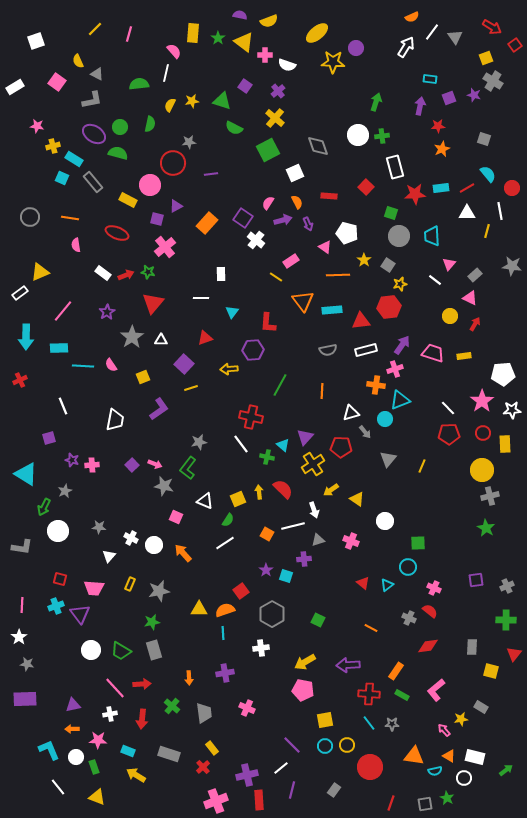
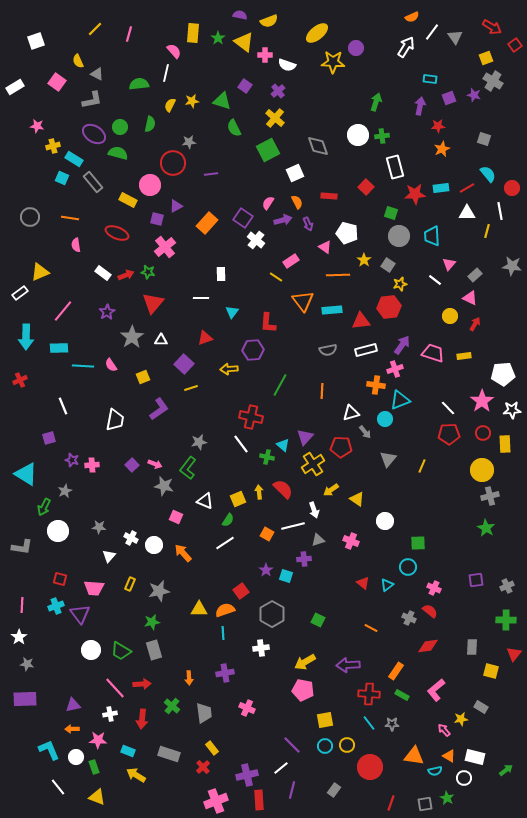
green semicircle at (234, 128): rotated 36 degrees clockwise
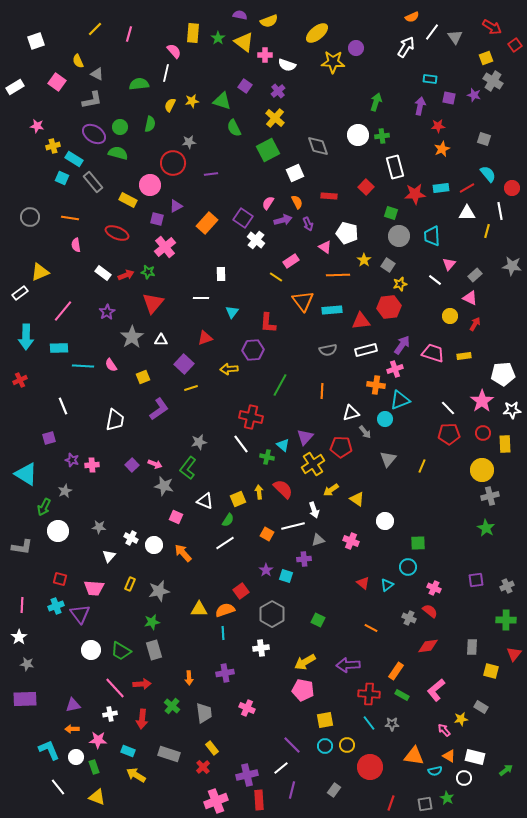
purple square at (449, 98): rotated 32 degrees clockwise
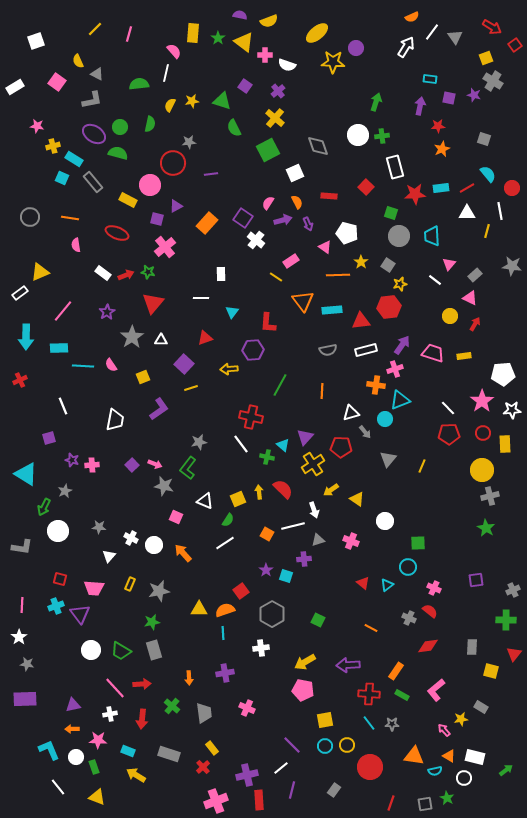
yellow star at (364, 260): moved 3 px left, 2 px down
gray cross at (507, 586): moved 6 px right, 4 px down
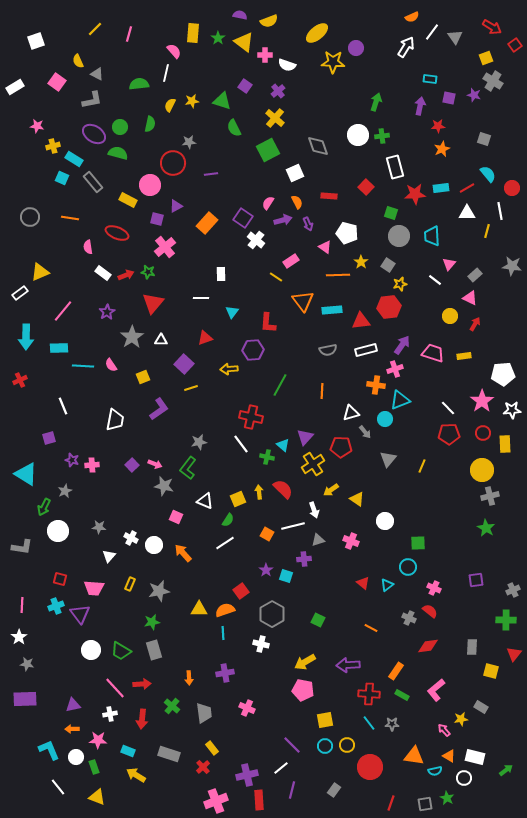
pink semicircle at (76, 245): moved 12 px right, 2 px down
white cross at (261, 648): moved 4 px up; rotated 21 degrees clockwise
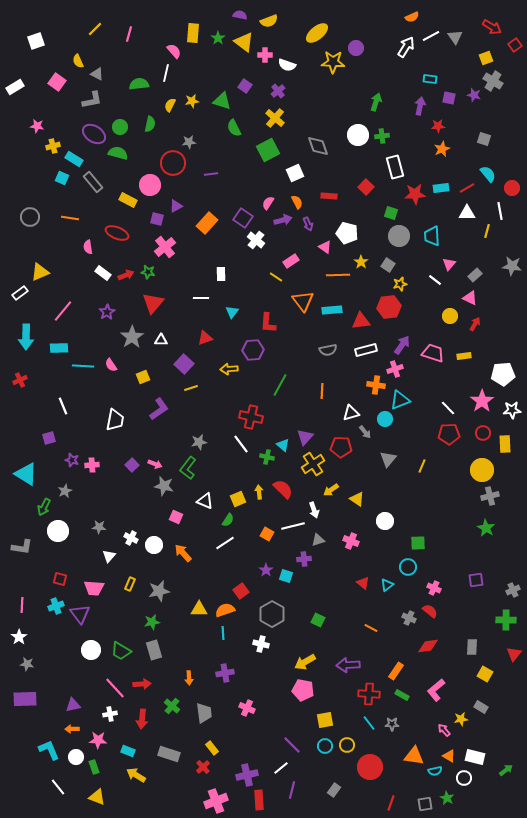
white line at (432, 32): moved 1 px left, 4 px down; rotated 24 degrees clockwise
yellow square at (491, 671): moved 6 px left, 3 px down; rotated 14 degrees clockwise
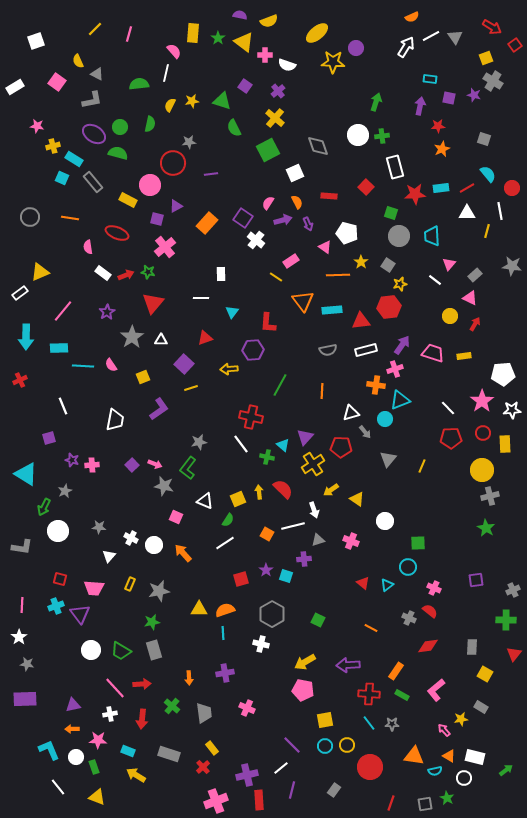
red pentagon at (449, 434): moved 2 px right, 4 px down
red square at (241, 591): moved 12 px up; rotated 21 degrees clockwise
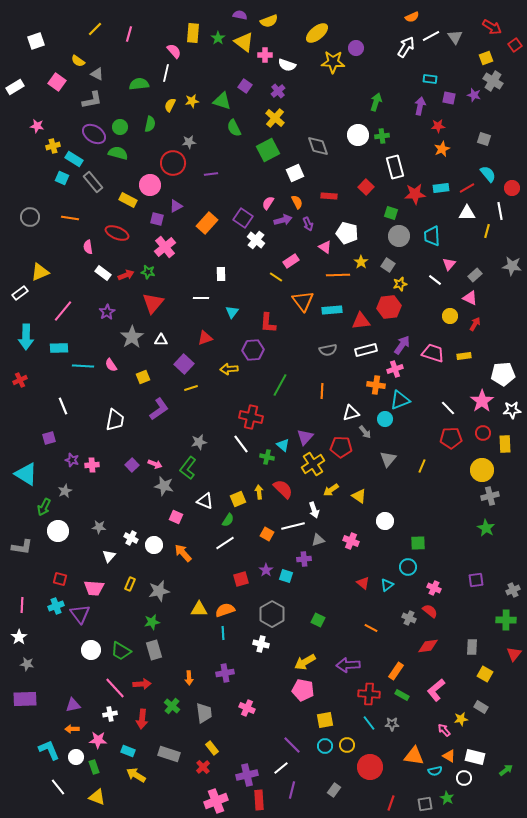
yellow semicircle at (78, 61): rotated 32 degrees counterclockwise
yellow triangle at (357, 499): moved 2 px right, 3 px up
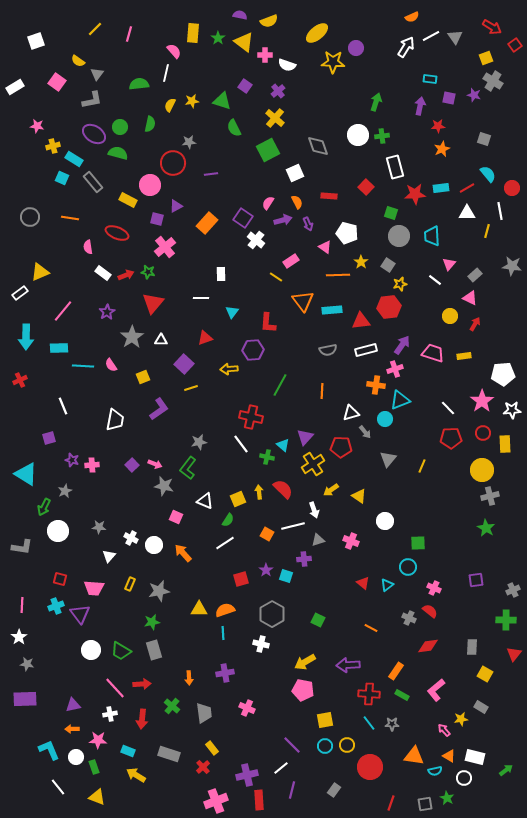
gray triangle at (97, 74): rotated 40 degrees clockwise
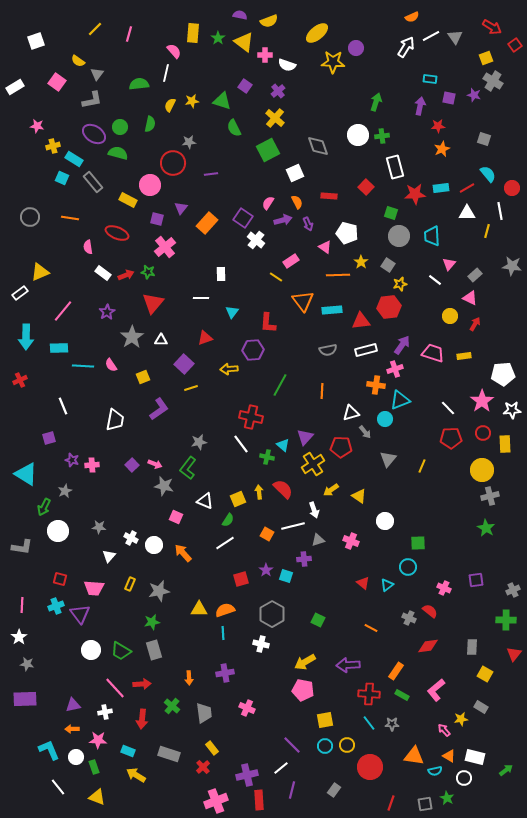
purple triangle at (176, 206): moved 5 px right, 2 px down; rotated 24 degrees counterclockwise
pink cross at (434, 588): moved 10 px right
white cross at (110, 714): moved 5 px left, 2 px up
